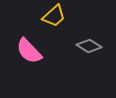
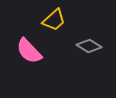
yellow trapezoid: moved 4 px down
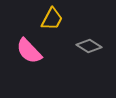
yellow trapezoid: moved 2 px left, 1 px up; rotated 20 degrees counterclockwise
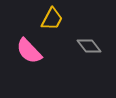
gray diamond: rotated 20 degrees clockwise
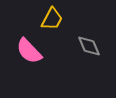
gray diamond: rotated 15 degrees clockwise
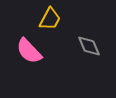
yellow trapezoid: moved 2 px left
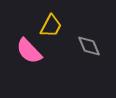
yellow trapezoid: moved 1 px right, 7 px down
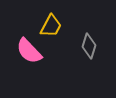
gray diamond: rotated 40 degrees clockwise
